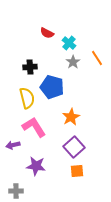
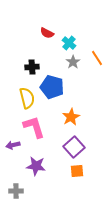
black cross: moved 2 px right
pink L-shape: rotated 15 degrees clockwise
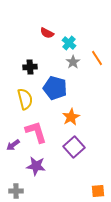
black cross: moved 2 px left
blue pentagon: moved 3 px right, 1 px down
yellow semicircle: moved 2 px left, 1 px down
pink L-shape: moved 2 px right, 5 px down
purple arrow: rotated 24 degrees counterclockwise
orange square: moved 21 px right, 20 px down
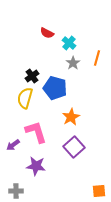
orange line: rotated 49 degrees clockwise
gray star: moved 1 px down
black cross: moved 2 px right, 9 px down; rotated 32 degrees counterclockwise
yellow semicircle: moved 1 px up; rotated 150 degrees counterclockwise
orange square: moved 1 px right
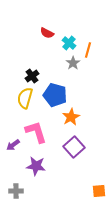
orange line: moved 9 px left, 8 px up
blue pentagon: moved 7 px down
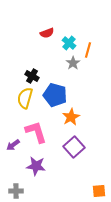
red semicircle: rotated 48 degrees counterclockwise
black cross: rotated 24 degrees counterclockwise
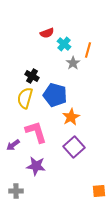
cyan cross: moved 5 px left, 1 px down
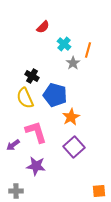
red semicircle: moved 4 px left, 6 px up; rotated 24 degrees counterclockwise
yellow semicircle: rotated 40 degrees counterclockwise
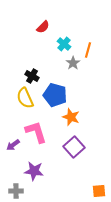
orange star: rotated 24 degrees counterclockwise
purple star: moved 2 px left, 5 px down
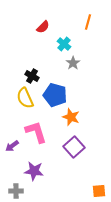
orange line: moved 28 px up
purple arrow: moved 1 px left, 1 px down
